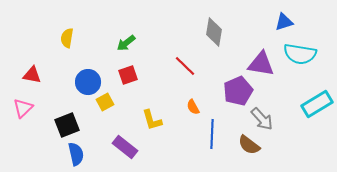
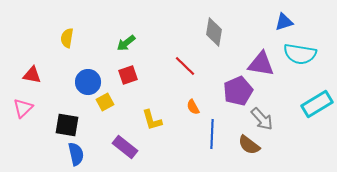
black square: rotated 30 degrees clockwise
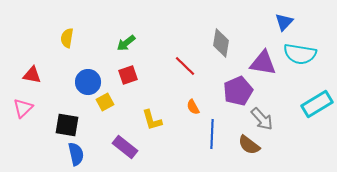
blue triangle: rotated 30 degrees counterclockwise
gray diamond: moved 7 px right, 11 px down
purple triangle: moved 2 px right, 1 px up
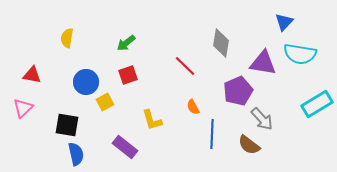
blue circle: moved 2 px left
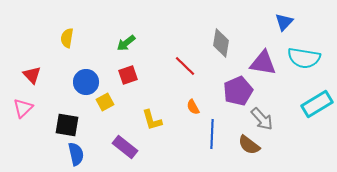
cyan semicircle: moved 4 px right, 4 px down
red triangle: rotated 36 degrees clockwise
